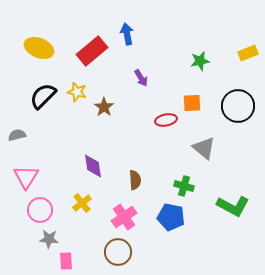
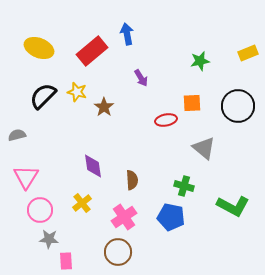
brown semicircle: moved 3 px left
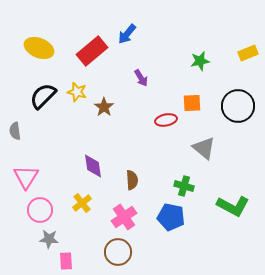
blue arrow: rotated 130 degrees counterclockwise
gray semicircle: moved 2 px left, 4 px up; rotated 84 degrees counterclockwise
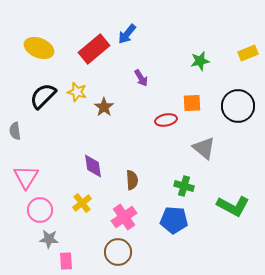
red rectangle: moved 2 px right, 2 px up
blue pentagon: moved 3 px right, 3 px down; rotated 8 degrees counterclockwise
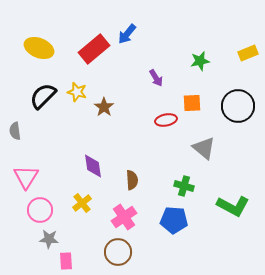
purple arrow: moved 15 px right
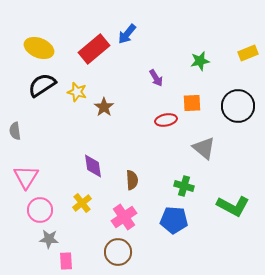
black semicircle: moved 1 px left, 11 px up; rotated 12 degrees clockwise
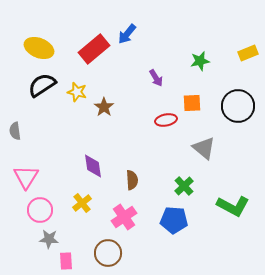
green cross: rotated 30 degrees clockwise
brown circle: moved 10 px left, 1 px down
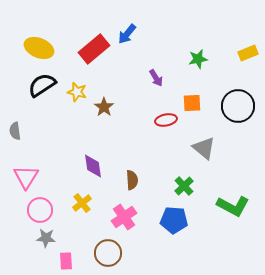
green star: moved 2 px left, 2 px up
gray star: moved 3 px left, 1 px up
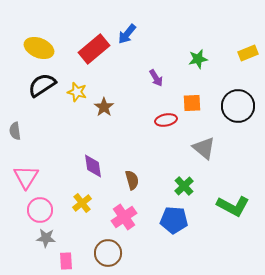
brown semicircle: rotated 12 degrees counterclockwise
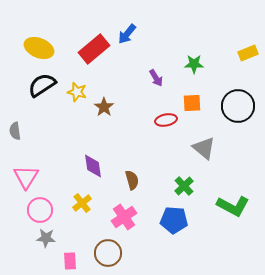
green star: moved 4 px left, 5 px down; rotated 12 degrees clockwise
pink rectangle: moved 4 px right
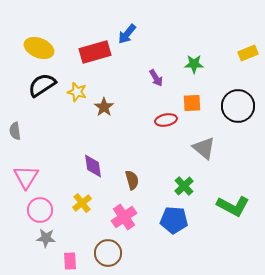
red rectangle: moved 1 px right, 3 px down; rotated 24 degrees clockwise
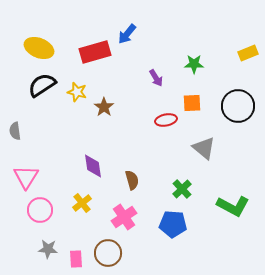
green cross: moved 2 px left, 3 px down
blue pentagon: moved 1 px left, 4 px down
gray star: moved 2 px right, 11 px down
pink rectangle: moved 6 px right, 2 px up
